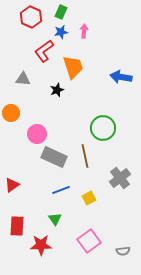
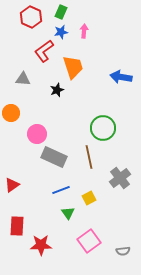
brown line: moved 4 px right, 1 px down
green triangle: moved 13 px right, 6 px up
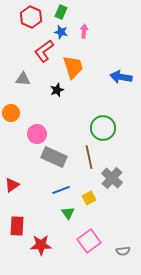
blue star: rotated 24 degrees clockwise
gray cross: moved 8 px left; rotated 10 degrees counterclockwise
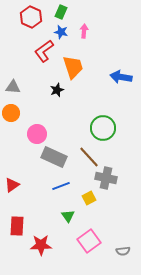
gray triangle: moved 10 px left, 8 px down
brown line: rotated 30 degrees counterclockwise
gray cross: moved 6 px left; rotated 30 degrees counterclockwise
blue line: moved 4 px up
green triangle: moved 3 px down
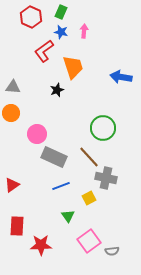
gray semicircle: moved 11 px left
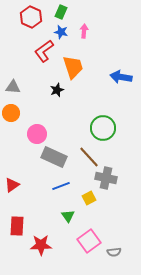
gray semicircle: moved 2 px right, 1 px down
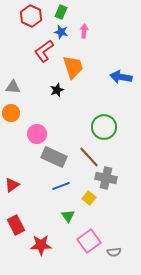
red hexagon: moved 1 px up
green circle: moved 1 px right, 1 px up
yellow square: rotated 24 degrees counterclockwise
red rectangle: moved 1 px left, 1 px up; rotated 30 degrees counterclockwise
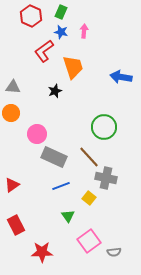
black star: moved 2 px left, 1 px down
red star: moved 1 px right, 7 px down
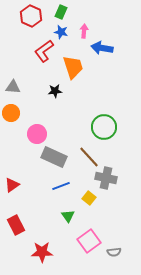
blue arrow: moved 19 px left, 29 px up
black star: rotated 16 degrees clockwise
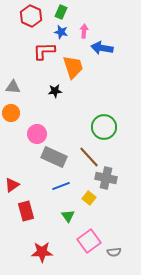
red L-shape: rotated 35 degrees clockwise
red rectangle: moved 10 px right, 14 px up; rotated 12 degrees clockwise
